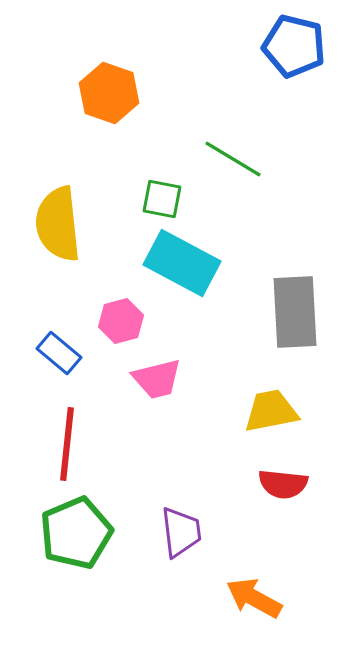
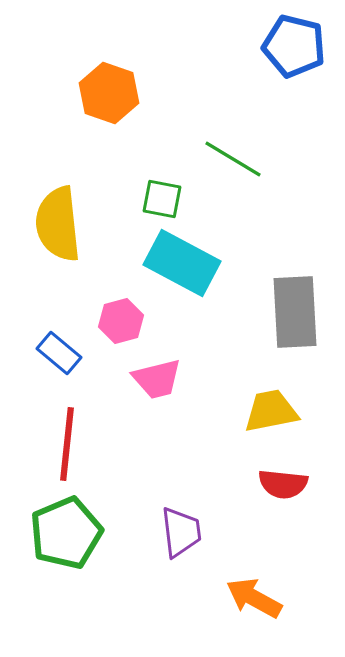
green pentagon: moved 10 px left
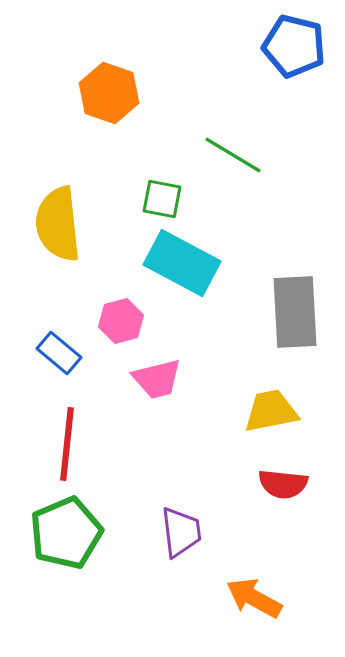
green line: moved 4 px up
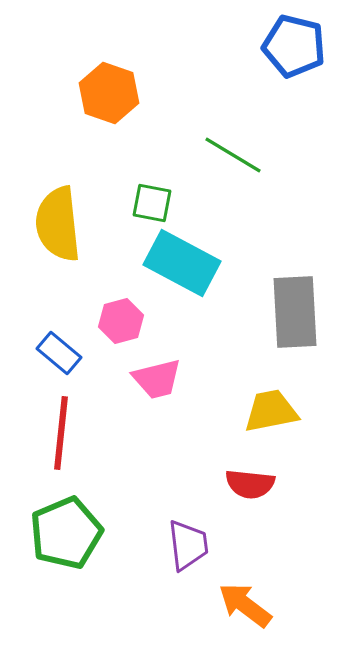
green square: moved 10 px left, 4 px down
red line: moved 6 px left, 11 px up
red semicircle: moved 33 px left
purple trapezoid: moved 7 px right, 13 px down
orange arrow: moved 9 px left, 7 px down; rotated 8 degrees clockwise
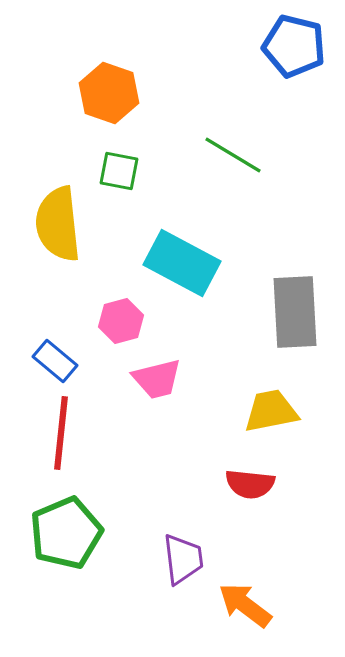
green square: moved 33 px left, 32 px up
blue rectangle: moved 4 px left, 8 px down
purple trapezoid: moved 5 px left, 14 px down
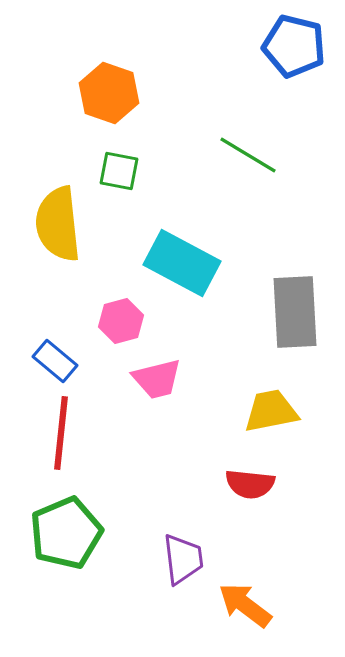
green line: moved 15 px right
